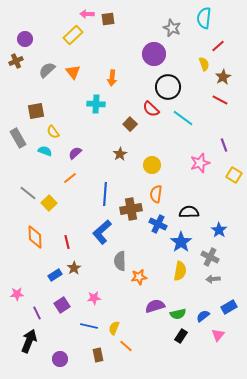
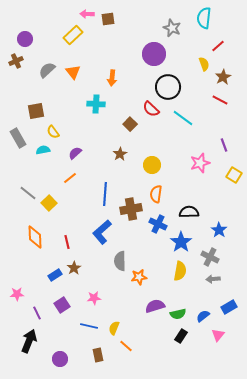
cyan semicircle at (45, 151): moved 2 px left, 1 px up; rotated 32 degrees counterclockwise
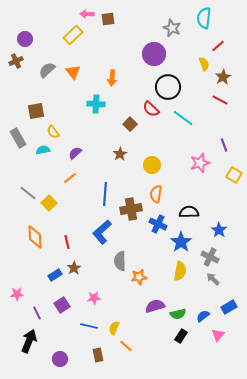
gray arrow at (213, 279): rotated 48 degrees clockwise
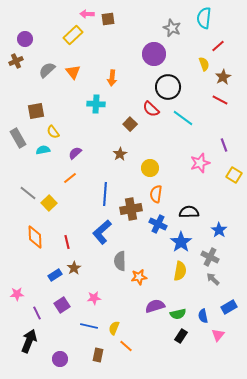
yellow circle at (152, 165): moved 2 px left, 3 px down
blue semicircle at (203, 316): rotated 64 degrees counterclockwise
brown rectangle at (98, 355): rotated 24 degrees clockwise
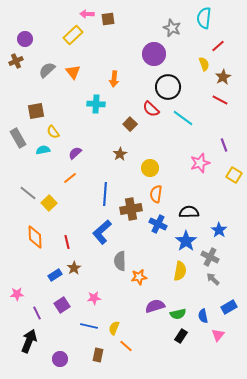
orange arrow at (112, 78): moved 2 px right, 1 px down
blue star at (181, 242): moved 5 px right, 1 px up
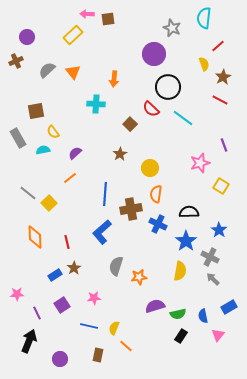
purple circle at (25, 39): moved 2 px right, 2 px up
yellow square at (234, 175): moved 13 px left, 11 px down
gray semicircle at (120, 261): moved 4 px left, 5 px down; rotated 18 degrees clockwise
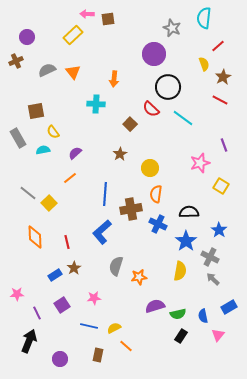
gray semicircle at (47, 70): rotated 18 degrees clockwise
yellow semicircle at (114, 328): rotated 40 degrees clockwise
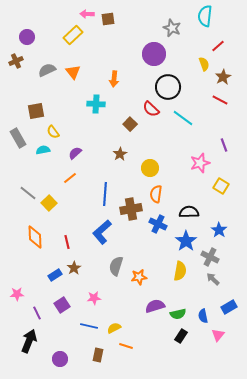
cyan semicircle at (204, 18): moved 1 px right, 2 px up
orange line at (126, 346): rotated 24 degrees counterclockwise
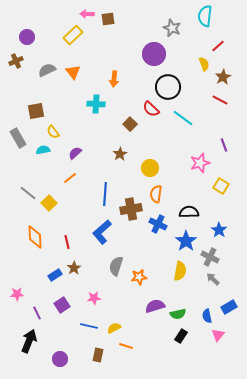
blue semicircle at (203, 316): moved 4 px right
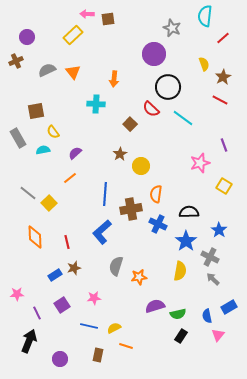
red line at (218, 46): moved 5 px right, 8 px up
yellow circle at (150, 168): moved 9 px left, 2 px up
yellow square at (221, 186): moved 3 px right
brown star at (74, 268): rotated 16 degrees clockwise
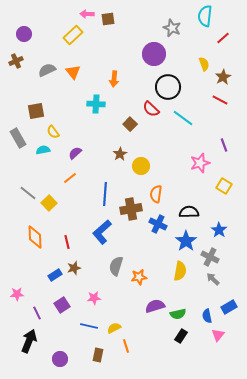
purple circle at (27, 37): moved 3 px left, 3 px up
orange line at (126, 346): rotated 56 degrees clockwise
